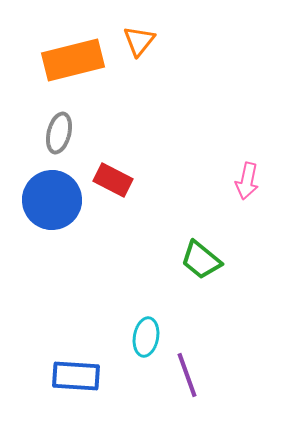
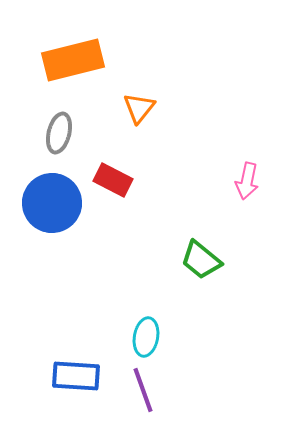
orange triangle: moved 67 px down
blue circle: moved 3 px down
purple line: moved 44 px left, 15 px down
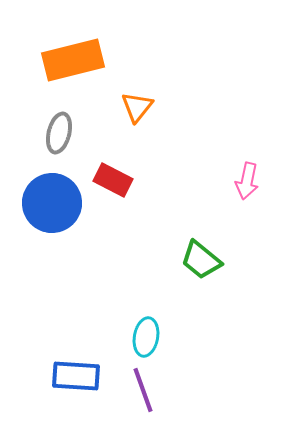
orange triangle: moved 2 px left, 1 px up
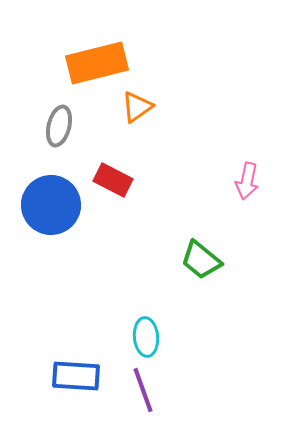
orange rectangle: moved 24 px right, 3 px down
orange triangle: rotated 16 degrees clockwise
gray ellipse: moved 7 px up
blue circle: moved 1 px left, 2 px down
cyan ellipse: rotated 15 degrees counterclockwise
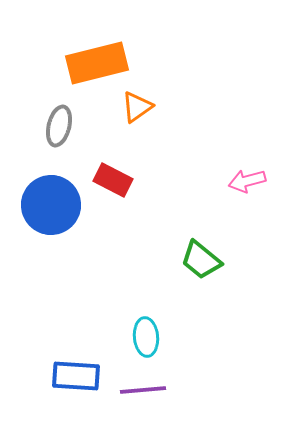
pink arrow: rotated 63 degrees clockwise
purple line: rotated 75 degrees counterclockwise
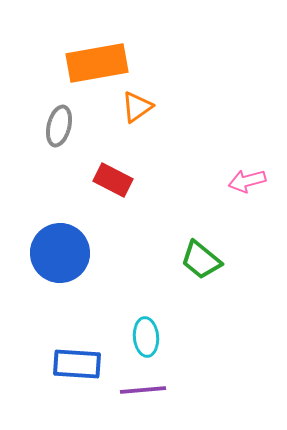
orange rectangle: rotated 4 degrees clockwise
blue circle: moved 9 px right, 48 px down
blue rectangle: moved 1 px right, 12 px up
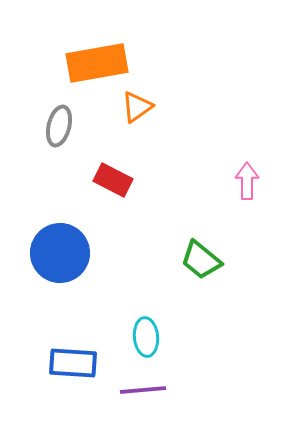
pink arrow: rotated 105 degrees clockwise
blue rectangle: moved 4 px left, 1 px up
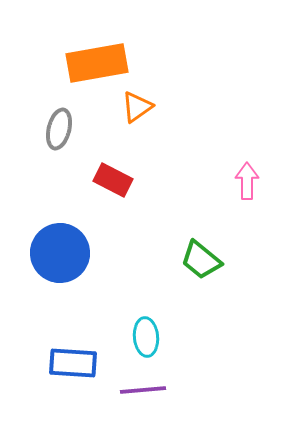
gray ellipse: moved 3 px down
